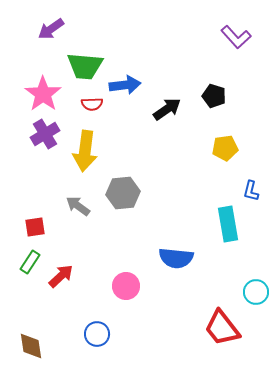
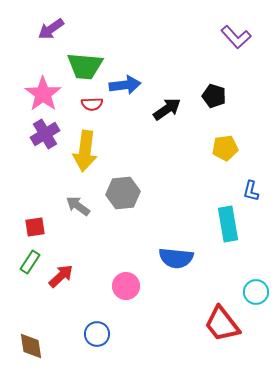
red trapezoid: moved 4 px up
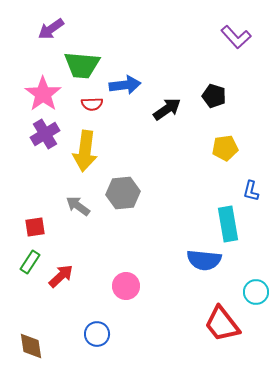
green trapezoid: moved 3 px left, 1 px up
blue semicircle: moved 28 px right, 2 px down
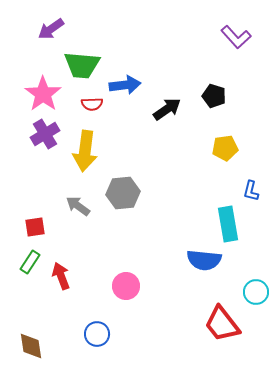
red arrow: rotated 68 degrees counterclockwise
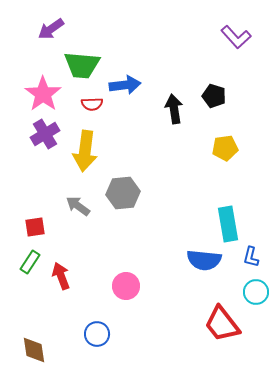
black arrow: moved 7 px right; rotated 64 degrees counterclockwise
blue L-shape: moved 66 px down
brown diamond: moved 3 px right, 4 px down
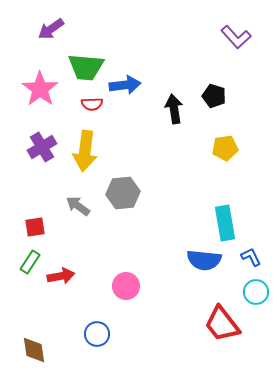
green trapezoid: moved 4 px right, 2 px down
pink star: moved 3 px left, 5 px up
purple cross: moved 3 px left, 13 px down
cyan rectangle: moved 3 px left, 1 px up
blue L-shape: rotated 140 degrees clockwise
red arrow: rotated 100 degrees clockwise
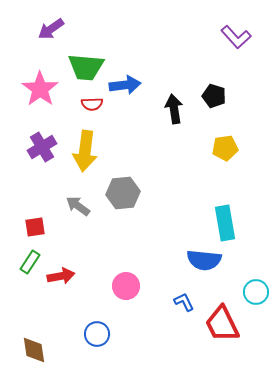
blue L-shape: moved 67 px left, 45 px down
red trapezoid: rotated 12 degrees clockwise
